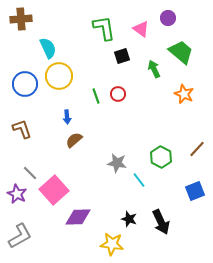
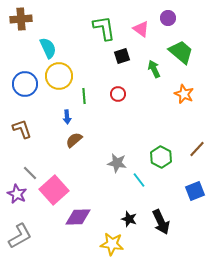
green line: moved 12 px left; rotated 14 degrees clockwise
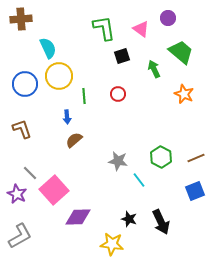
brown line: moved 1 px left, 9 px down; rotated 24 degrees clockwise
gray star: moved 1 px right, 2 px up
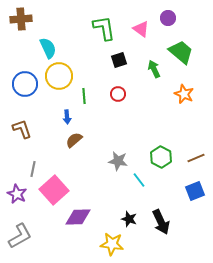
black square: moved 3 px left, 4 px down
gray line: moved 3 px right, 4 px up; rotated 56 degrees clockwise
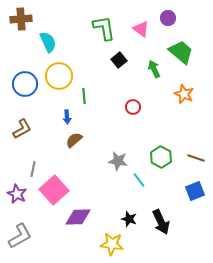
cyan semicircle: moved 6 px up
black square: rotated 21 degrees counterclockwise
red circle: moved 15 px right, 13 px down
brown L-shape: rotated 80 degrees clockwise
brown line: rotated 42 degrees clockwise
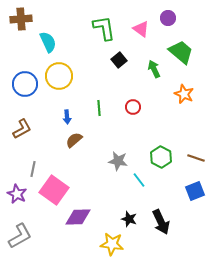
green line: moved 15 px right, 12 px down
pink square: rotated 12 degrees counterclockwise
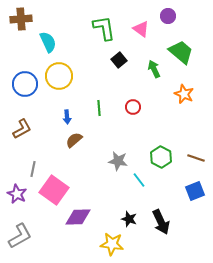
purple circle: moved 2 px up
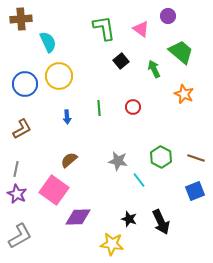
black square: moved 2 px right, 1 px down
brown semicircle: moved 5 px left, 20 px down
gray line: moved 17 px left
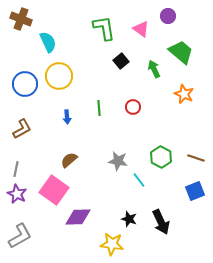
brown cross: rotated 25 degrees clockwise
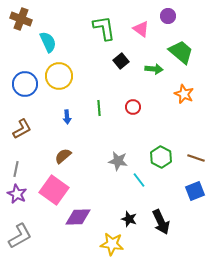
green arrow: rotated 120 degrees clockwise
brown semicircle: moved 6 px left, 4 px up
